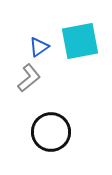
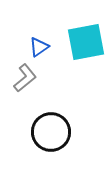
cyan square: moved 6 px right, 1 px down
gray L-shape: moved 4 px left
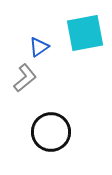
cyan square: moved 1 px left, 9 px up
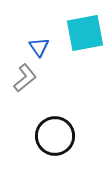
blue triangle: rotated 30 degrees counterclockwise
black circle: moved 4 px right, 4 px down
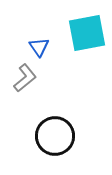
cyan square: moved 2 px right
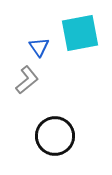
cyan square: moved 7 px left
gray L-shape: moved 2 px right, 2 px down
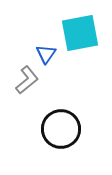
blue triangle: moved 7 px right, 7 px down; rotated 10 degrees clockwise
black circle: moved 6 px right, 7 px up
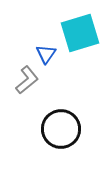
cyan square: rotated 6 degrees counterclockwise
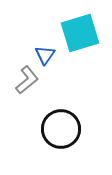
blue triangle: moved 1 px left, 1 px down
